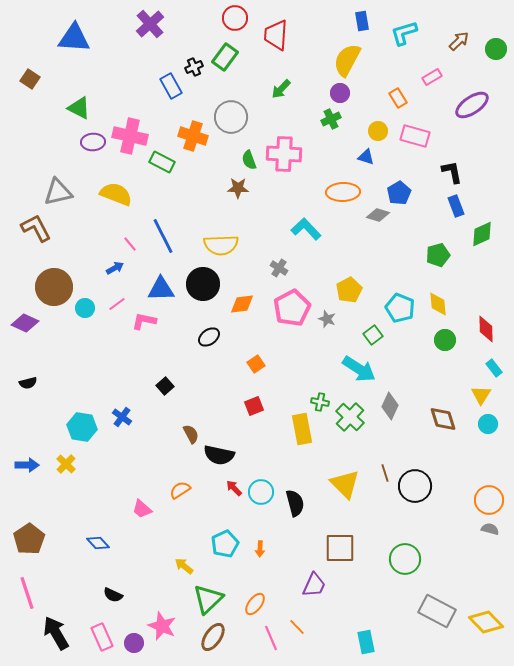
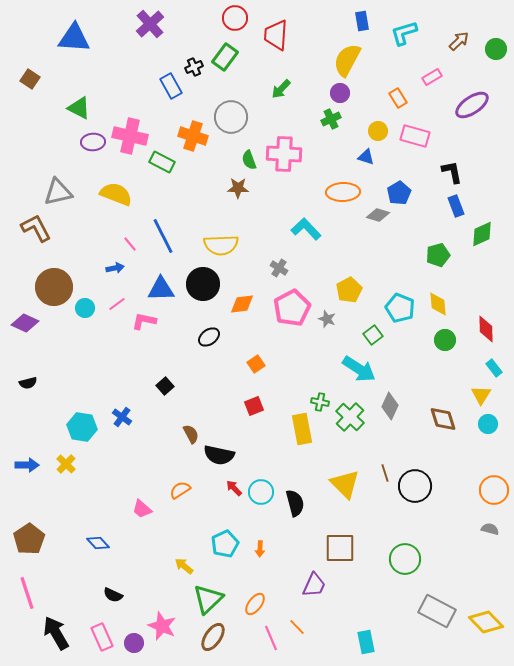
blue arrow at (115, 268): rotated 18 degrees clockwise
orange circle at (489, 500): moved 5 px right, 10 px up
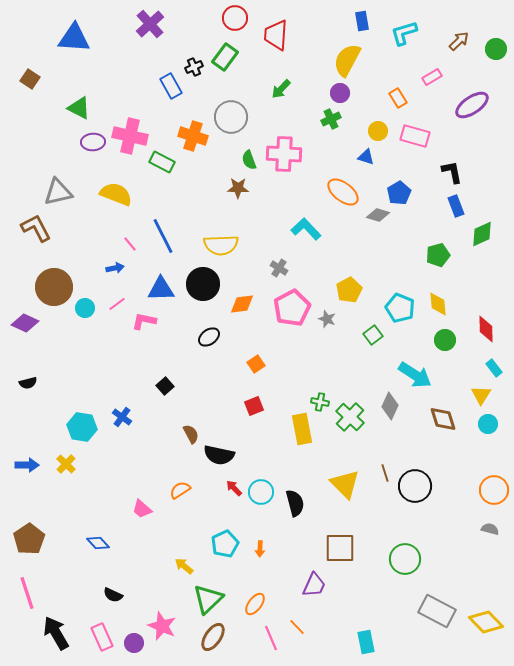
orange ellipse at (343, 192): rotated 40 degrees clockwise
cyan arrow at (359, 369): moved 56 px right, 6 px down
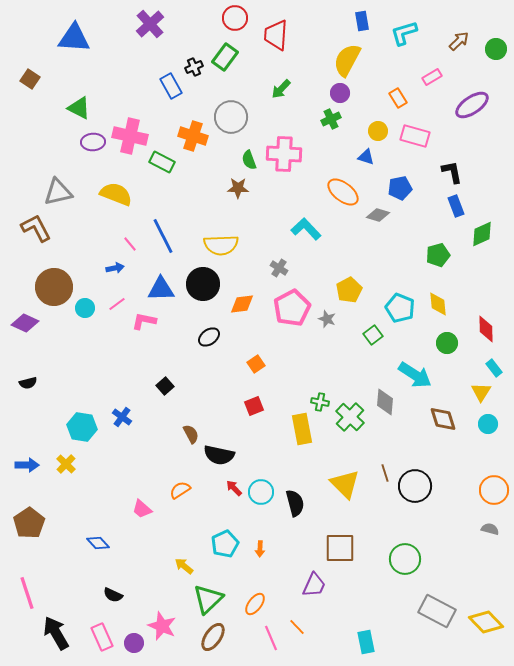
blue pentagon at (399, 193): moved 1 px right, 5 px up; rotated 20 degrees clockwise
green circle at (445, 340): moved 2 px right, 3 px down
yellow triangle at (481, 395): moved 3 px up
gray diamond at (390, 406): moved 5 px left, 4 px up; rotated 20 degrees counterclockwise
brown pentagon at (29, 539): moved 16 px up
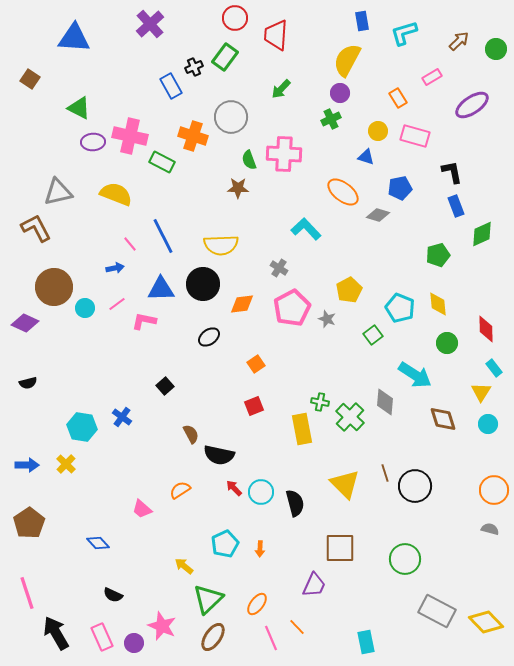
orange ellipse at (255, 604): moved 2 px right
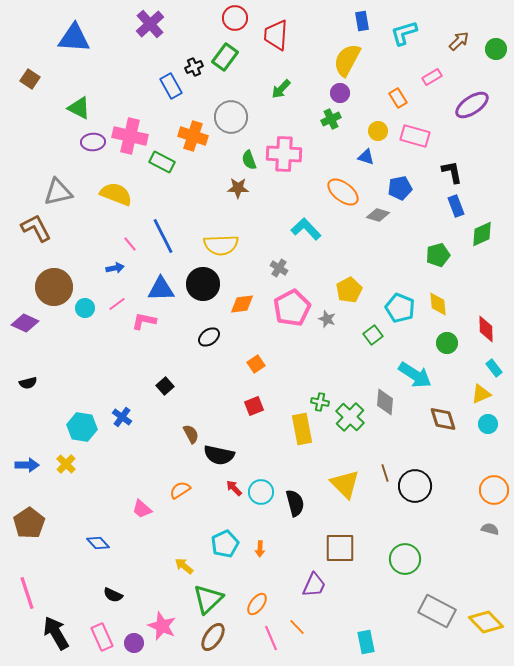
yellow triangle at (481, 392): moved 2 px down; rotated 35 degrees clockwise
